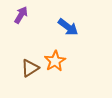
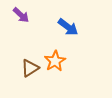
purple arrow: rotated 102 degrees clockwise
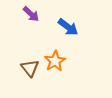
purple arrow: moved 10 px right, 1 px up
brown triangle: rotated 36 degrees counterclockwise
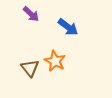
orange star: rotated 15 degrees counterclockwise
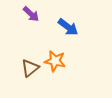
orange star: rotated 15 degrees counterclockwise
brown triangle: rotated 30 degrees clockwise
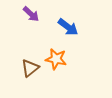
orange star: moved 1 px right, 2 px up
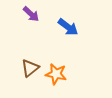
orange star: moved 15 px down
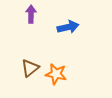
purple arrow: rotated 132 degrees counterclockwise
blue arrow: rotated 50 degrees counterclockwise
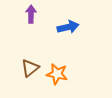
orange star: moved 1 px right
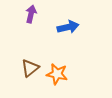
purple arrow: rotated 12 degrees clockwise
